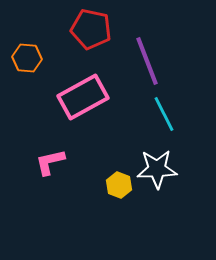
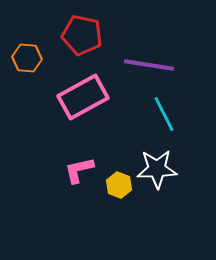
red pentagon: moved 9 px left, 6 px down
purple line: moved 2 px right, 4 px down; rotated 60 degrees counterclockwise
pink L-shape: moved 29 px right, 8 px down
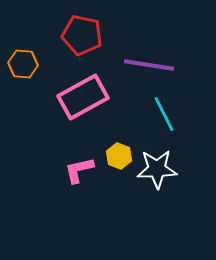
orange hexagon: moved 4 px left, 6 px down
yellow hexagon: moved 29 px up
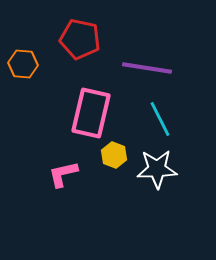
red pentagon: moved 2 px left, 4 px down
purple line: moved 2 px left, 3 px down
pink rectangle: moved 8 px right, 16 px down; rotated 48 degrees counterclockwise
cyan line: moved 4 px left, 5 px down
yellow hexagon: moved 5 px left, 1 px up
pink L-shape: moved 16 px left, 4 px down
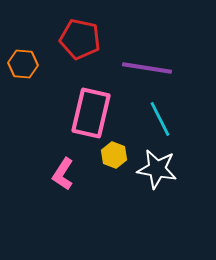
white star: rotated 12 degrees clockwise
pink L-shape: rotated 44 degrees counterclockwise
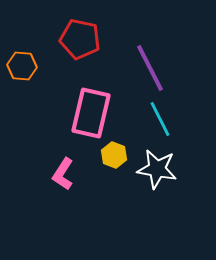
orange hexagon: moved 1 px left, 2 px down
purple line: moved 3 px right; rotated 54 degrees clockwise
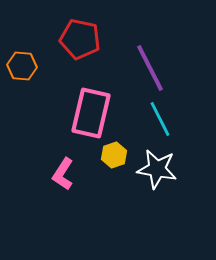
yellow hexagon: rotated 20 degrees clockwise
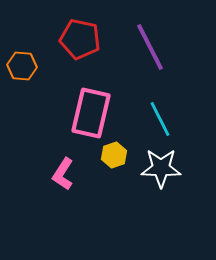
purple line: moved 21 px up
white star: moved 4 px right, 1 px up; rotated 9 degrees counterclockwise
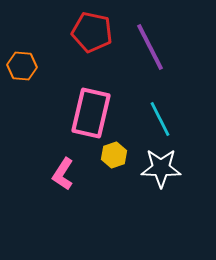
red pentagon: moved 12 px right, 7 px up
